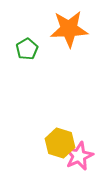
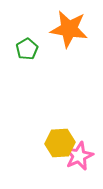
orange star: rotated 12 degrees clockwise
yellow hexagon: rotated 20 degrees counterclockwise
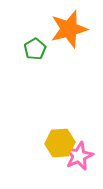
orange star: rotated 24 degrees counterclockwise
green pentagon: moved 8 px right
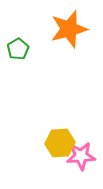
green pentagon: moved 17 px left
pink star: moved 2 px right; rotated 20 degrees clockwise
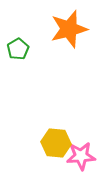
yellow hexagon: moved 4 px left; rotated 8 degrees clockwise
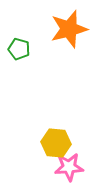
green pentagon: moved 1 px right; rotated 25 degrees counterclockwise
pink star: moved 12 px left, 11 px down
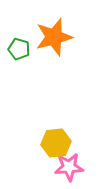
orange star: moved 15 px left, 8 px down
yellow hexagon: rotated 12 degrees counterclockwise
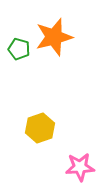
yellow hexagon: moved 16 px left, 15 px up; rotated 12 degrees counterclockwise
pink star: moved 11 px right
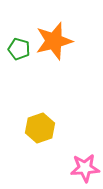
orange star: moved 4 px down
pink star: moved 5 px right, 1 px down
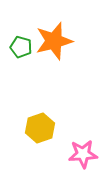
green pentagon: moved 2 px right, 2 px up
pink star: moved 2 px left, 14 px up
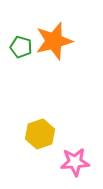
yellow hexagon: moved 6 px down
pink star: moved 8 px left, 8 px down
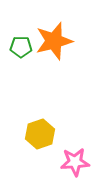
green pentagon: rotated 15 degrees counterclockwise
